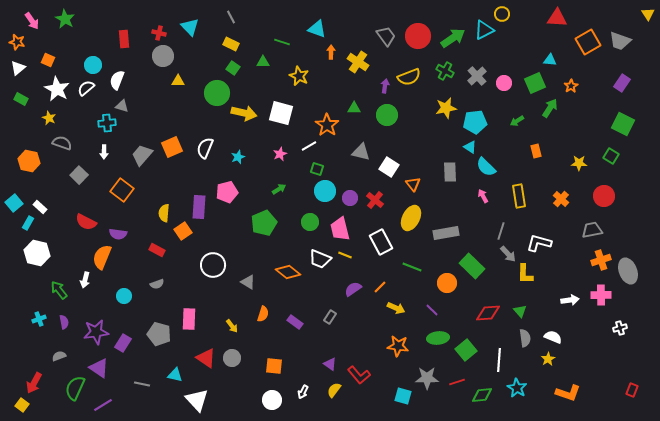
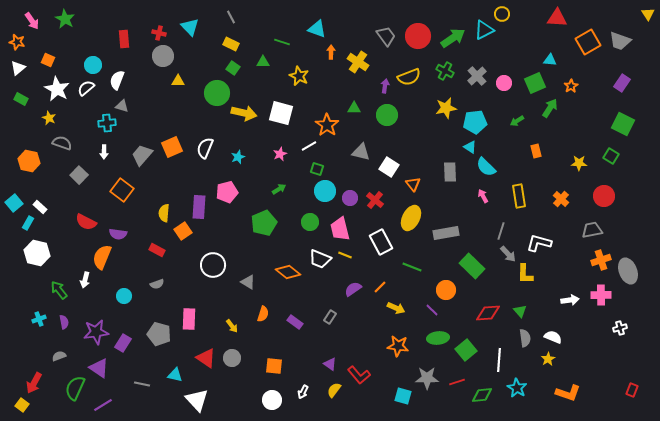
orange circle at (447, 283): moved 1 px left, 7 px down
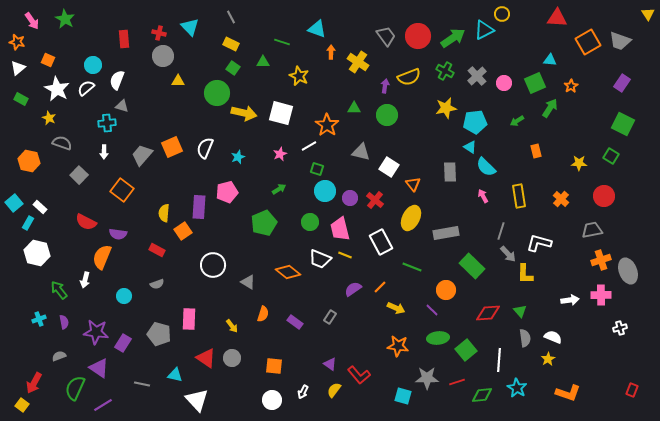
purple star at (96, 332): rotated 15 degrees clockwise
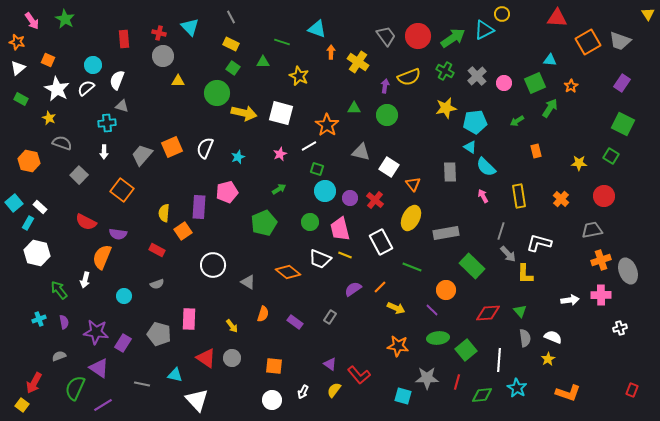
red line at (457, 382): rotated 56 degrees counterclockwise
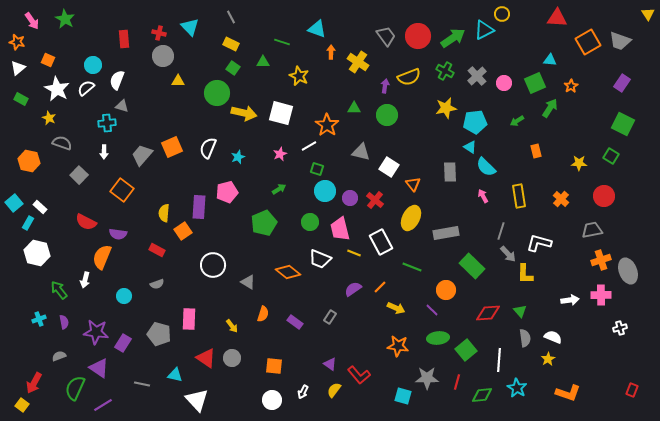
white semicircle at (205, 148): moved 3 px right
yellow line at (345, 255): moved 9 px right, 2 px up
